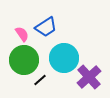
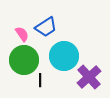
cyan circle: moved 2 px up
black line: rotated 48 degrees counterclockwise
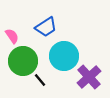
pink semicircle: moved 10 px left, 2 px down
green circle: moved 1 px left, 1 px down
black line: rotated 40 degrees counterclockwise
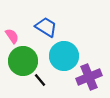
blue trapezoid: rotated 115 degrees counterclockwise
purple cross: rotated 20 degrees clockwise
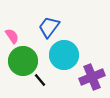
blue trapezoid: moved 3 px right; rotated 85 degrees counterclockwise
cyan circle: moved 1 px up
purple cross: moved 3 px right
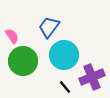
black line: moved 25 px right, 7 px down
